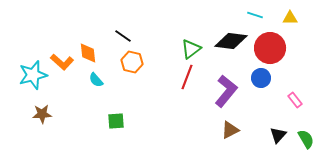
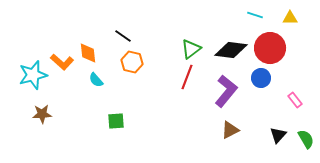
black diamond: moved 9 px down
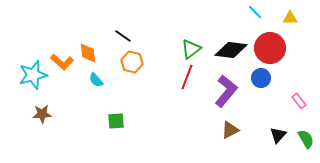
cyan line: moved 3 px up; rotated 28 degrees clockwise
pink rectangle: moved 4 px right, 1 px down
